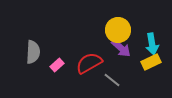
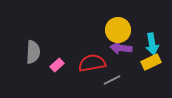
purple arrow: rotated 145 degrees clockwise
red semicircle: moved 3 px right; rotated 20 degrees clockwise
gray line: rotated 66 degrees counterclockwise
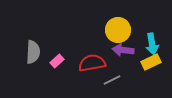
purple arrow: moved 2 px right, 2 px down
pink rectangle: moved 4 px up
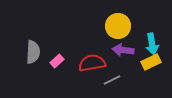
yellow circle: moved 4 px up
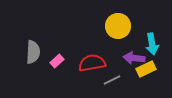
purple arrow: moved 11 px right, 8 px down
yellow rectangle: moved 5 px left, 7 px down
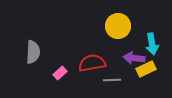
pink rectangle: moved 3 px right, 12 px down
gray line: rotated 24 degrees clockwise
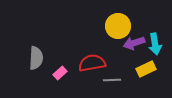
cyan arrow: moved 3 px right
gray semicircle: moved 3 px right, 6 px down
purple arrow: moved 15 px up; rotated 25 degrees counterclockwise
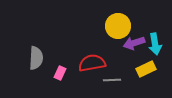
pink rectangle: rotated 24 degrees counterclockwise
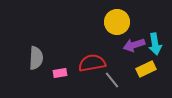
yellow circle: moved 1 px left, 4 px up
purple arrow: moved 2 px down
pink rectangle: rotated 56 degrees clockwise
gray line: rotated 54 degrees clockwise
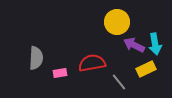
purple arrow: rotated 45 degrees clockwise
gray line: moved 7 px right, 2 px down
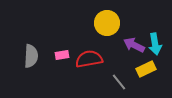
yellow circle: moved 10 px left, 1 px down
gray semicircle: moved 5 px left, 2 px up
red semicircle: moved 3 px left, 4 px up
pink rectangle: moved 2 px right, 18 px up
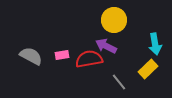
yellow circle: moved 7 px right, 3 px up
purple arrow: moved 28 px left, 1 px down
gray semicircle: rotated 65 degrees counterclockwise
yellow rectangle: moved 2 px right; rotated 18 degrees counterclockwise
